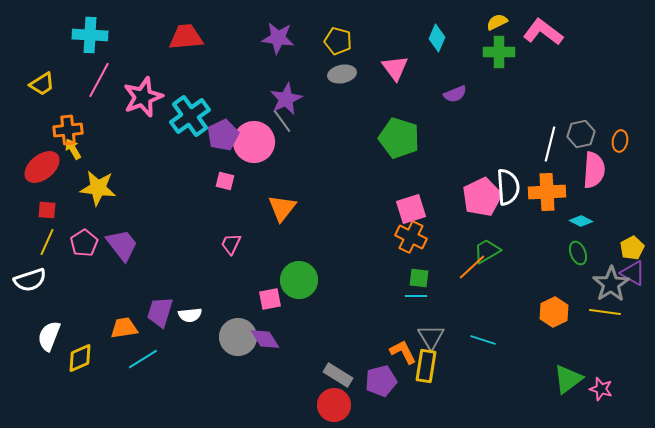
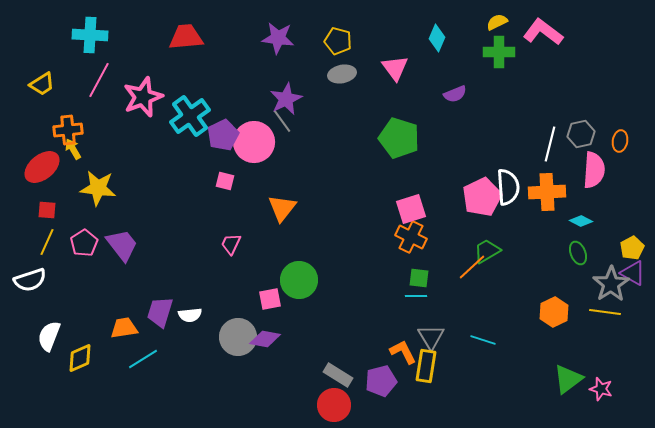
purple diamond at (265, 339): rotated 48 degrees counterclockwise
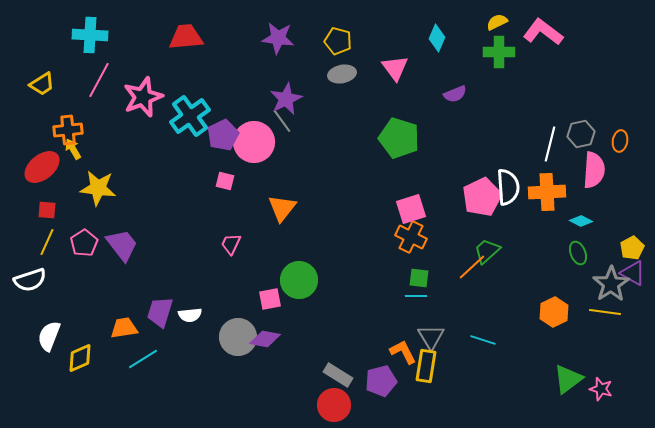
green trapezoid at (487, 251): rotated 12 degrees counterclockwise
